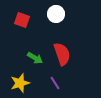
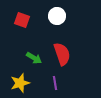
white circle: moved 1 px right, 2 px down
green arrow: moved 1 px left
purple line: rotated 24 degrees clockwise
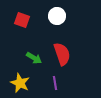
yellow star: rotated 30 degrees counterclockwise
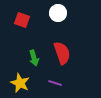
white circle: moved 1 px right, 3 px up
red semicircle: moved 1 px up
green arrow: rotated 42 degrees clockwise
purple line: rotated 64 degrees counterclockwise
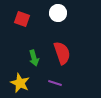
red square: moved 1 px up
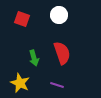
white circle: moved 1 px right, 2 px down
purple line: moved 2 px right, 2 px down
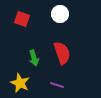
white circle: moved 1 px right, 1 px up
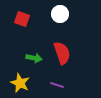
green arrow: rotated 63 degrees counterclockwise
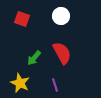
white circle: moved 1 px right, 2 px down
red semicircle: rotated 10 degrees counterclockwise
green arrow: rotated 119 degrees clockwise
purple line: moved 2 px left; rotated 56 degrees clockwise
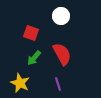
red square: moved 9 px right, 14 px down
red semicircle: moved 1 px down
purple line: moved 3 px right, 1 px up
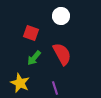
purple line: moved 3 px left, 4 px down
